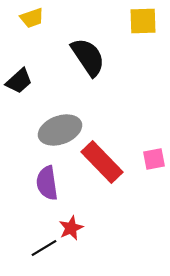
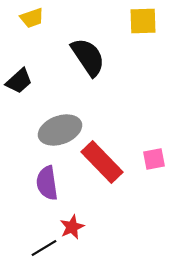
red star: moved 1 px right, 1 px up
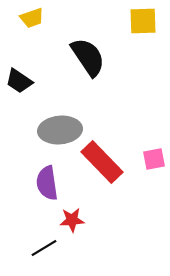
black trapezoid: rotated 76 degrees clockwise
gray ellipse: rotated 15 degrees clockwise
red star: moved 7 px up; rotated 20 degrees clockwise
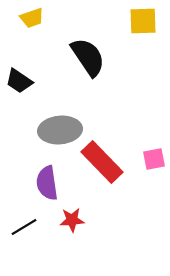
black line: moved 20 px left, 21 px up
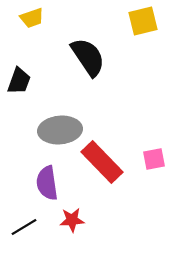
yellow square: rotated 12 degrees counterclockwise
black trapezoid: rotated 104 degrees counterclockwise
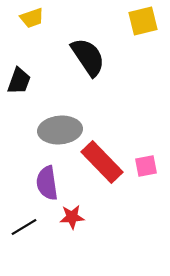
pink square: moved 8 px left, 7 px down
red star: moved 3 px up
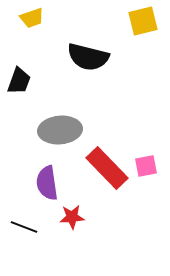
black semicircle: rotated 138 degrees clockwise
red rectangle: moved 5 px right, 6 px down
black line: rotated 52 degrees clockwise
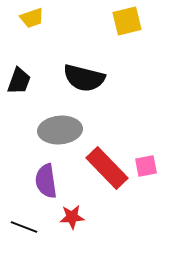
yellow square: moved 16 px left
black semicircle: moved 4 px left, 21 px down
purple semicircle: moved 1 px left, 2 px up
